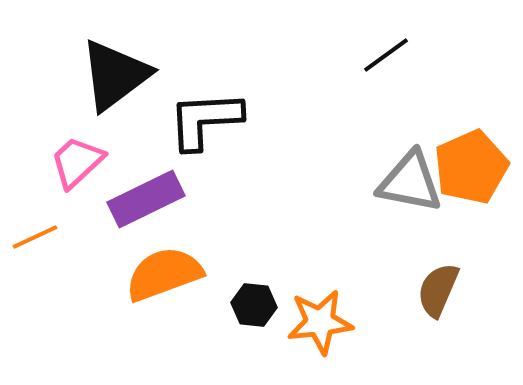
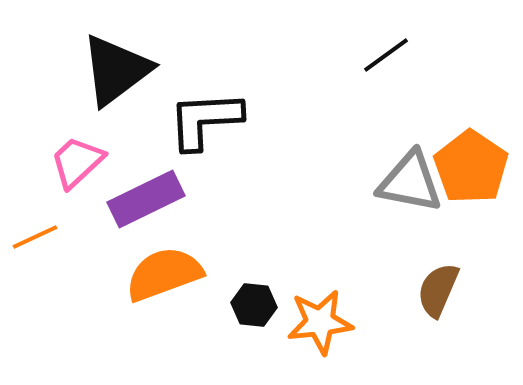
black triangle: moved 1 px right, 5 px up
orange pentagon: rotated 14 degrees counterclockwise
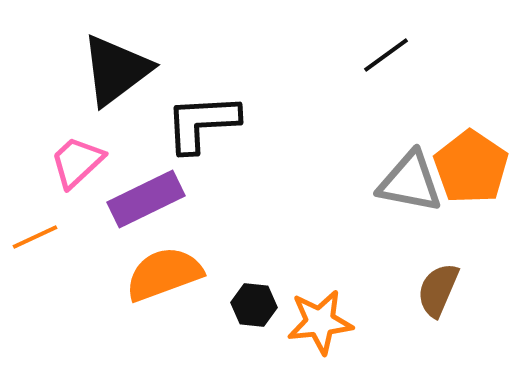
black L-shape: moved 3 px left, 3 px down
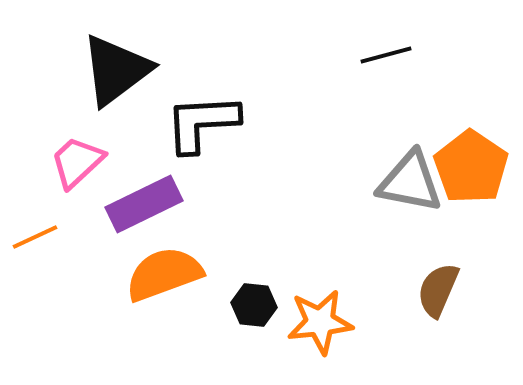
black line: rotated 21 degrees clockwise
purple rectangle: moved 2 px left, 5 px down
